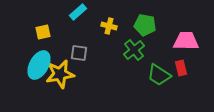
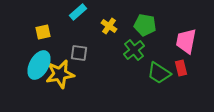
yellow cross: rotated 21 degrees clockwise
pink trapezoid: rotated 80 degrees counterclockwise
green trapezoid: moved 2 px up
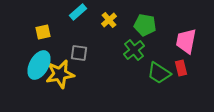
yellow cross: moved 6 px up; rotated 14 degrees clockwise
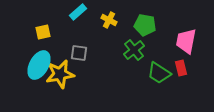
yellow cross: rotated 21 degrees counterclockwise
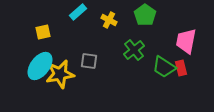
green pentagon: moved 10 px up; rotated 25 degrees clockwise
gray square: moved 10 px right, 8 px down
cyan ellipse: moved 1 px right, 1 px down; rotated 8 degrees clockwise
green trapezoid: moved 5 px right, 6 px up
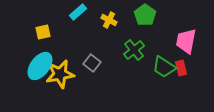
gray square: moved 3 px right, 2 px down; rotated 30 degrees clockwise
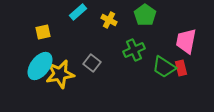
green cross: rotated 15 degrees clockwise
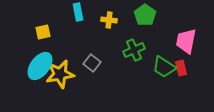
cyan rectangle: rotated 60 degrees counterclockwise
yellow cross: rotated 21 degrees counterclockwise
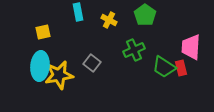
yellow cross: rotated 21 degrees clockwise
pink trapezoid: moved 5 px right, 6 px down; rotated 8 degrees counterclockwise
cyan ellipse: rotated 32 degrees counterclockwise
yellow star: moved 1 px left, 1 px down
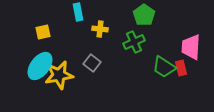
green pentagon: moved 1 px left
yellow cross: moved 9 px left, 9 px down; rotated 21 degrees counterclockwise
green cross: moved 8 px up
cyan ellipse: rotated 32 degrees clockwise
